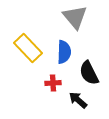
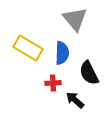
gray triangle: moved 2 px down
yellow rectangle: rotated 16 degrees counterclockwise
blue semicircle: moved 2 px left, 1 px down
black arrow: moved 3 px left
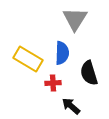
gray triangle: rotated 12 degrees clockwise
yellow rectangle: moved 11 px down
black semicircle: rotated 10 degrees clockwise
black arrow: moved 4 px left, 6 px down
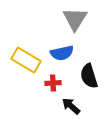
blue semicircle: rotated 75 degrees clockwise
yellow rectangle: moved 2 px left, 1 px down
black semicircle: moved 3 px down
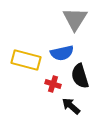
yellow rectangle: rotated 16 degrees counterclockwise
black semicircle: moved 9 px left
red cross: moved 1 px down; rotated 21 degrees clockwise
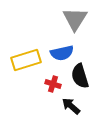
yellow rectangle: rotated 32 degrees counterclockwise
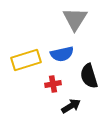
blue semicircle: moved 1 px down
black semicircle: moved 9 px right
red cross: rotated 28 degrees counterclockwise
black arrow: rotated 108 degrees clockwise
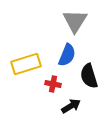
gray triangle: moved 2 px down
blue semicircle: moved 5 px right, 1 px down; rotated 55 degrees counterclockwise
yellow rectangle: moved 4 px down
red cross: rotated 21 degrees clockwise
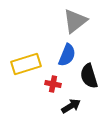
gray triangle: rotated 20 degrees clockwise
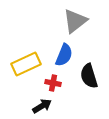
blue semicircle: moved 3 px left
yellow rectangle: rotated 8 degrees counterclockwise
red cross: moved 1 px up
black arrow: moved 29 px left
